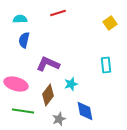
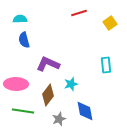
red line: moved 21 px right
blue semicircle: rotated 28 degrees counterclockwise
pink ellipse: rotated 15 degrees counterclockwise
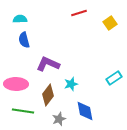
cyan rectangle: moved 8 px right, 13 px down; rotated 63 degrees clockwise
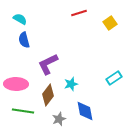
cyan semicircle: rotated 32 degrees clockwise
purple L-shape: rotated 50 degrees counterclockwise
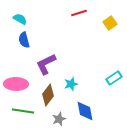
purple L-shape: moved 2 px left
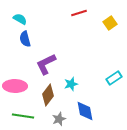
blue semicircle: moved 1 px right, 1 px up
pink ellipse: moved 1 px left, 2 px down
green line: moved 5 px down
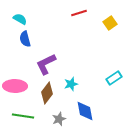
brown diamond: moved 1 px left, 2 px up
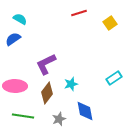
blue semicircle: moved 12 px left; rotated 70 degrees clockwise
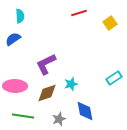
cyan semicircle: moved 3 px up; rotated 56 degrees clockwise
brown diamond: rotated 35 degrees clockwise
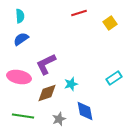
blue semicircle: moved 8 px right
pink ellipse: moved 4 px right, 9 px up; rotated 10 degrees clockwise
